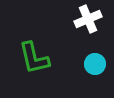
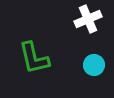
cyan circle: moved 1 px left, 1 px down
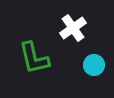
white cross: moved 15 px left, 9 px down; rotated 12 degrees counterclockwise
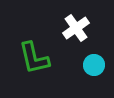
white cross: moved 3 px right
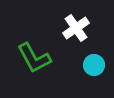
green L-shape: rotated 15 degrees counterclockwise
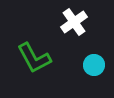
white cross: moved 2 px left, 6 px up
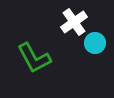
cyan circle: moved 1 px right, 22 px up
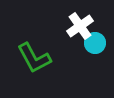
white cross: moved 6 px right, 4 px down
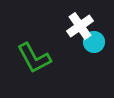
cyan circle: moved 1 px left, 1 px up
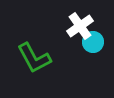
cyan circle: moved 1 px left
